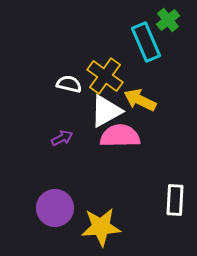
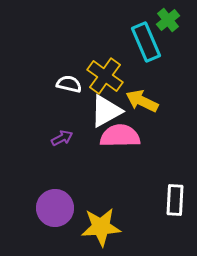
yellow arrow: moved 2 px right, 1 px down
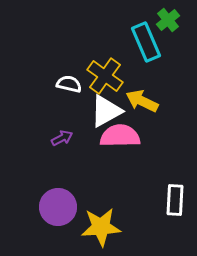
purple circle: moved 3 px right, 1 px up
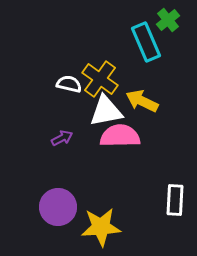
yellow cross: moved 5 px left, 3 px down
white triangle: rotated 18 degrees clockwise
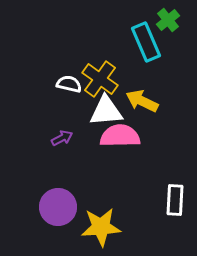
white triangle: rotated 6 degrees clockwise
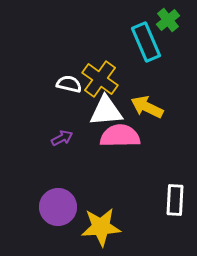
yellow arrow: moved 5 px right, 6 px down
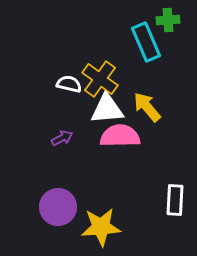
green cross: rotated 35 degrees clockwise
yellow arrow: rotated 24 degrees clockwise
white triangle: moved 1 px right, 2 px up
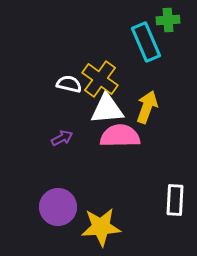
yellow arrow: rotated 60 degrees clockwise
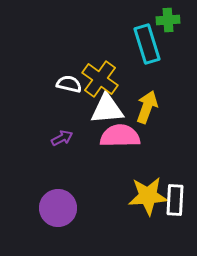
cyan rectangle: moved 1 px right, 2 px down; rotated 6 degrees clockwise
purple circle: moved 1 px down
yellow star: moved 47 px right, 31 px up
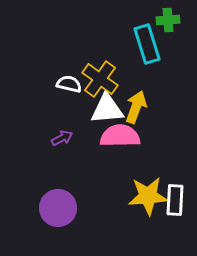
yellow arrow: moved 11 px left
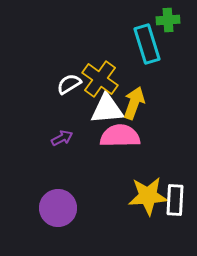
white semicircle: rotated 45 degrees counterclockwise
yellow arrow: moved 2 px left, 4 px up
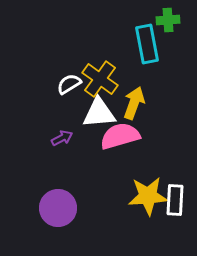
cyan rectangle: rotated 6 degrees clockwise
white triangle: moved 8 px left, 4 px down
pink semicircle: rotated 15 degrees counterclockwise
